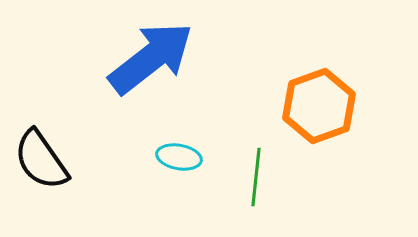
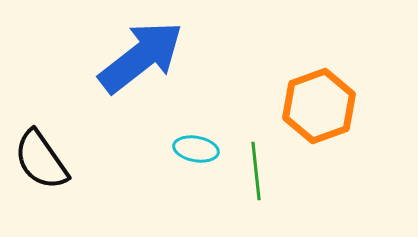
blue arrow: moved 10 px left, 1 px up
cyan ellipse: moved 17 px right, 8 px up
green line: moved 6 px up; rotated 12 degrees counterclockwise
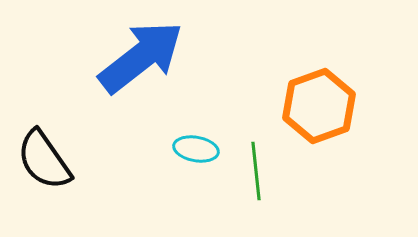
black semicircle: moved 3 px right
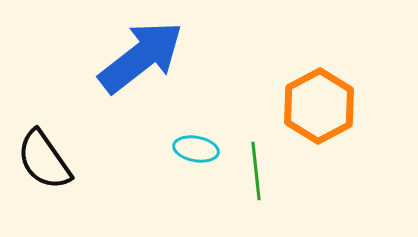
orange hexagon: rotated 8 degrees counterclockwise
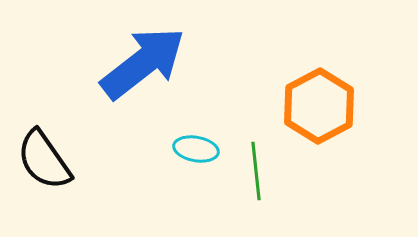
blue arrow: moved 2 px right, 6 px down
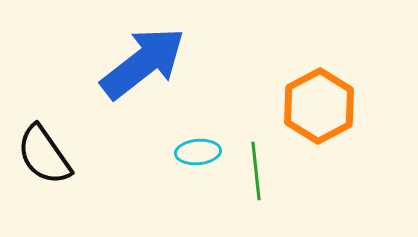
cyan ellipse: moved 2 px right, 3 px down; rotated 15 degrees counterclockwise
black semicircle: moved 5 px up
